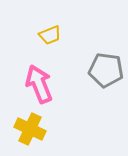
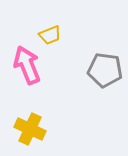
gray pentagon: moved 1 px left
pink arrow: moved 12 px left, 19 px up
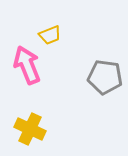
gray pentagon: moved 7 px down
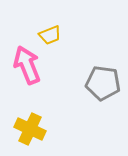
gray pentagon: moved 2 px left, 6 px down
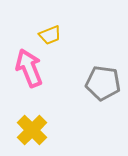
pink arrow: moved 2 px right, 3 px down
yellow cross: moved 2 px right, 1 px down; rotated 20 degrees clockwise
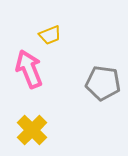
pink arrow: moved 1 px down
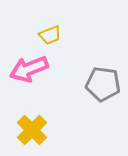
pink arrow: rotated 90 degrees counterclockwise
gray pentagon: moved 1 px down
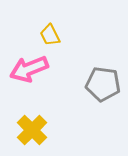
yellow trapezoid: rotated 85 degrees clockwise
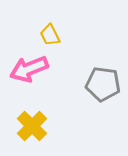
yellow cross: moved 4 px up
